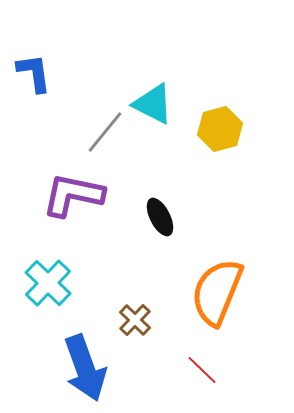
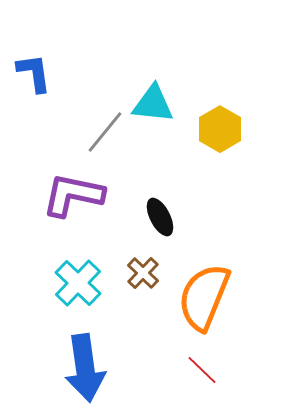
cyan triangle: rotated 21 degrees counterclockwise
yellow hexagon: rotated 15 degrees counterclockwise
cyan cross: moved 30 px right
orange semicircle: moved 13 px left, 5 px down
brown cross: moved 8 px right, 47 px up
blue arrow: rotated 12 degrees clockwise
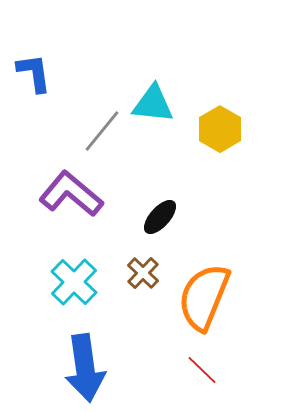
gray line: moved 3 px left, 1 px up
purple L-shape: moved 2 px left, 1 px up; rotated 28 degrees clockwise
black ellipse: rotated 69 degrees clockwise
cyan cross: moved 4 px left, 1 px up
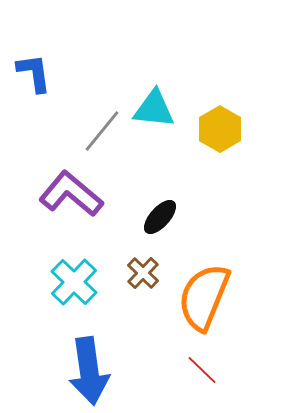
cyan triangle: moved 1 px right, 5 px down
blue arrow: moved 4 px right, 3 px down
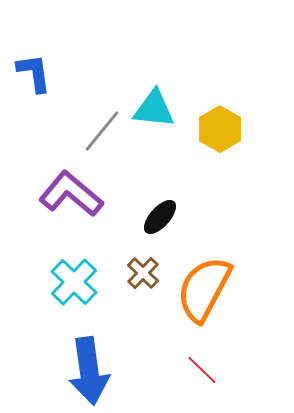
orange semicircle: moved 8 px up; rotated 6 degrees clockwise
